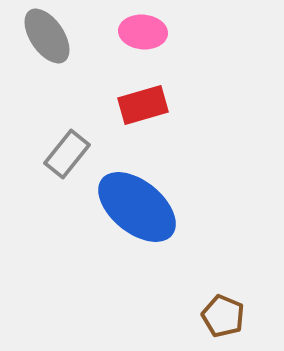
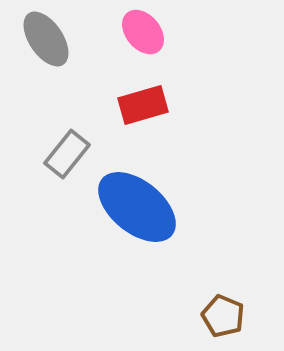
pink ellipse: rotated 45 degrees clockwise
gray ellipse: moved 1 px left, 3 px down
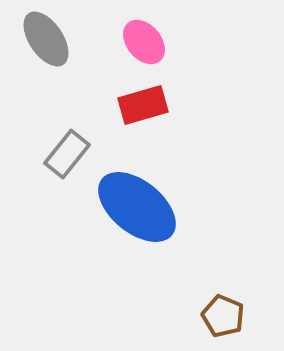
pink ellipse: moved 1 px right, 10 px down
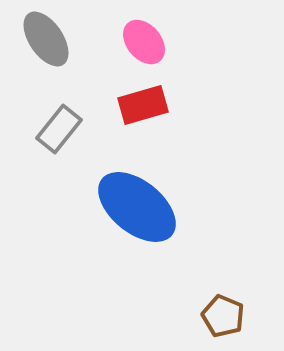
gray rectangle: moved 8 px left, 25 px up
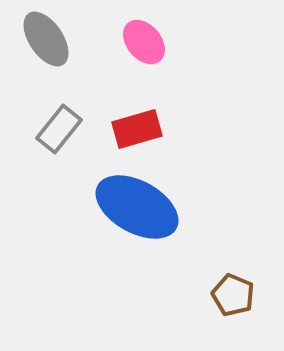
red rectangle: moved 6 px left, 24 px down
blue ellipse: rotated 10 degrees counterclockwise
brown pentagon: moved 10 px right, 21 px up
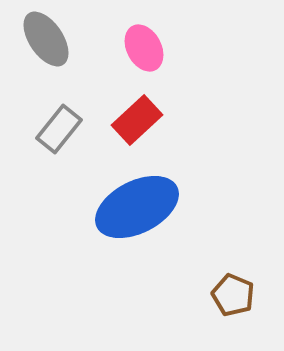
pink ellipse: moved 6 px down; rotated 12 degrees clockwise
red rectangle: moved 9 px up; rotated 27 degrees counterclockwise
blue ellipse: rotated 56 degrees counterclockwise
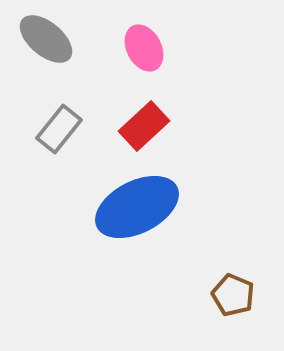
gray ellipse: rotated 16 degrees counterclockwise
red rectangle: moved 7 px right, 6 px down
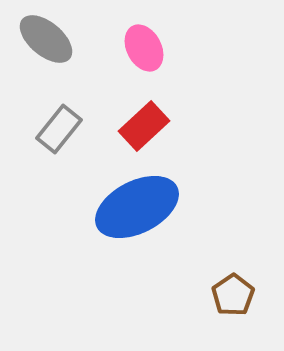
brown pentagon: rotated 15 degrees clockwise
